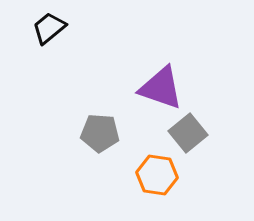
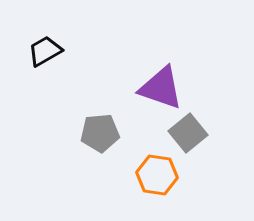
black trapezoid: moved 4 px left, 23 px down; rotated 9 degrees clockwise
gray pentagon: rotated 9 degrees counterclockwise
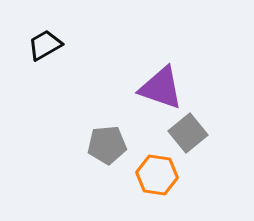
black trapezoid: moved 6 px up
gray pentagon: moved 7 px right, 12 px down
